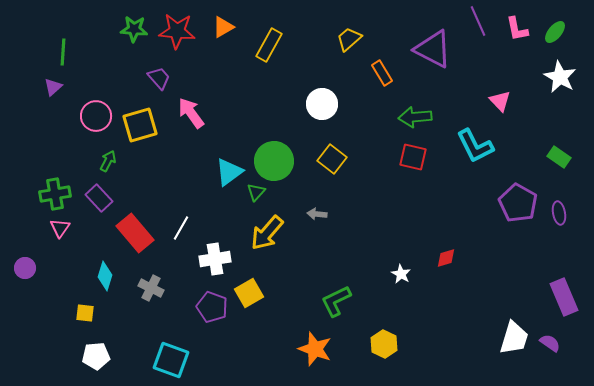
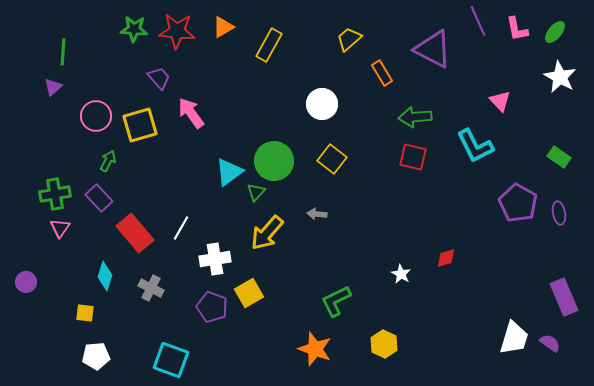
purple circle at (25, 268): moved 1 px right, 14 px down
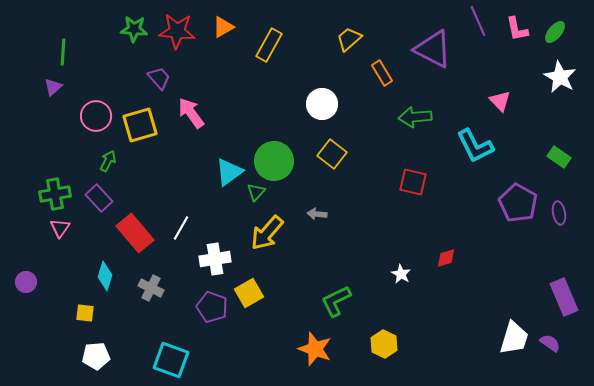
red square at (413, 157): moved 25 px down
yellow square at (332, 159): moved 5 px up
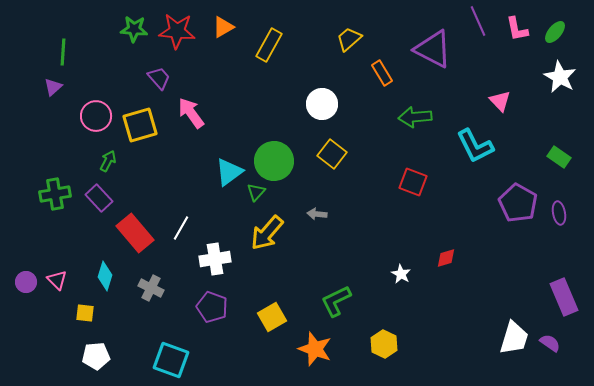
red square at (413, 182): rotated 8 degrees clockwise
pink triangle at (60, 228): moved 3 px left, 52 px down; rotated 20 degrees counterclockwise
yellow square at (249, 293): moved 23 px right, 24 px down
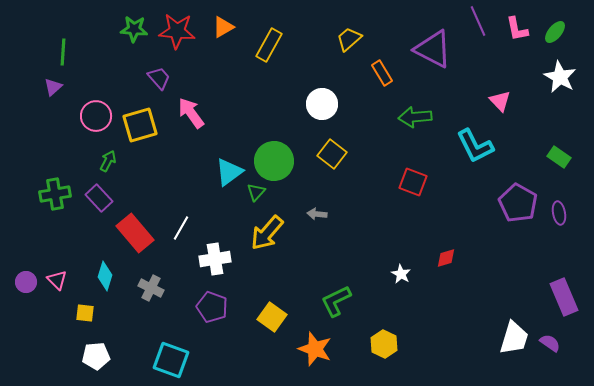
yellow square at (272, 317): rotated 24 degrees counterclockwise
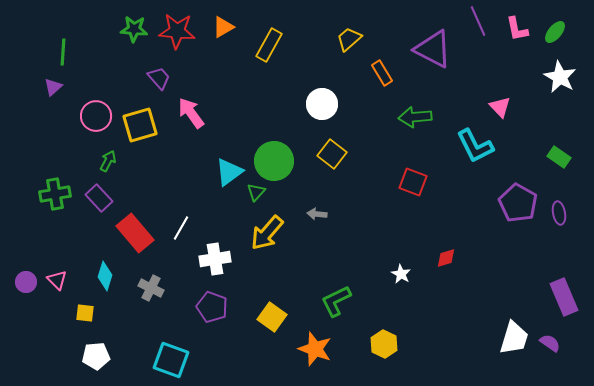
pink triangle at (500, 101): moved 6 px down
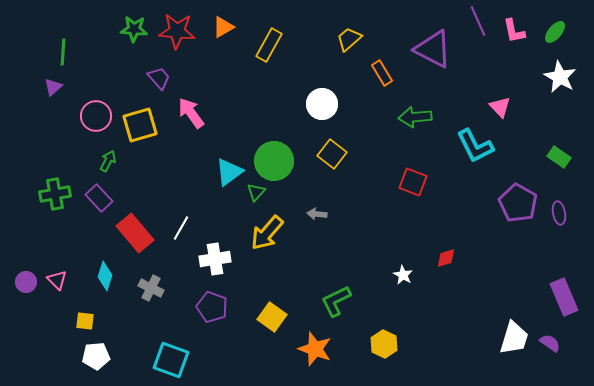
pink L-shape at (517, 29): moved 3 px left, 2 px down
white star at (401, 274): moved 2 px right, 1 px down
yellow square at (85, 313): moved 8 px down
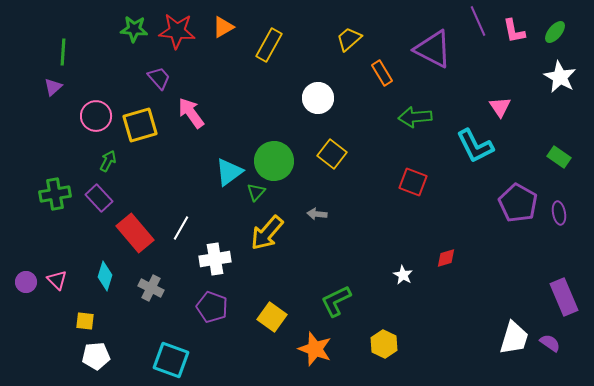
white circle at (322, 104): moved 4 px left, 6 px up
pink triangle at (500, 107): rotated 10 degrees clockwise
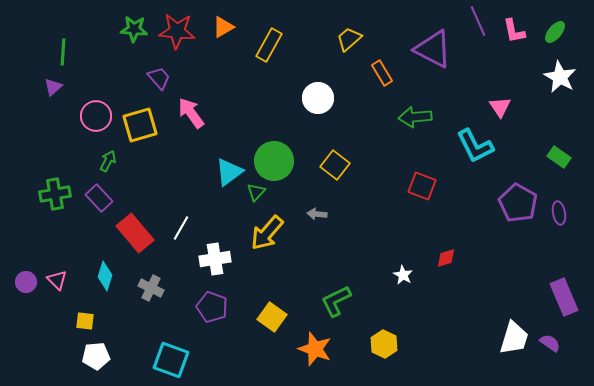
yellow square at (332, 154): moved 3 px right, 11 px down
red square at (413, 182): moved 9 px right, 4 px down
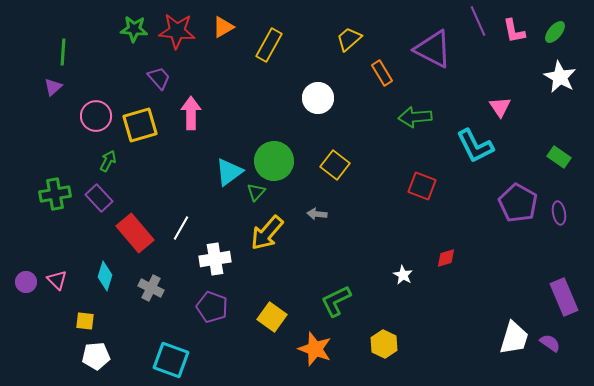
pink arrow at (191, 113): rotated 36 degrees clockwise
